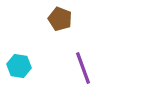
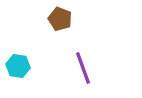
cyan hexagon: moved 1 px left
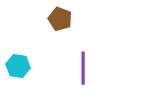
purple line: rotated 20 degrees clockwise
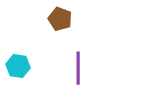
purple line: moved 5 px left
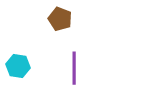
purple line: moved 4 px left
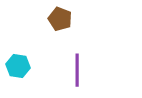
purple line: moved 3 px right, 2 px down
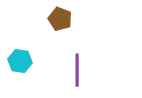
cyan hexagon: moved 2 px right, 5 px up
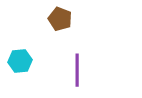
cyan hexagon: rotated 15 degrees counterclockwise
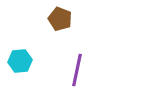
purple line: rotated 12 degrees clockwise
